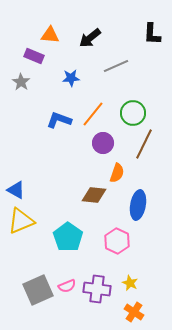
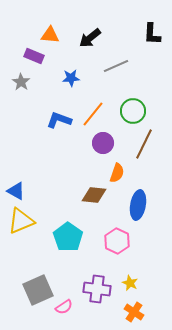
green circle: moved 2 px up
blue triangle: moved 1 px down
pink semicircle: moved 3 px left, 21 px down; rotated 12 degrees counterclockwise
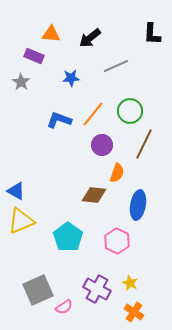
orange triangle: moved 1 px right, 1 px up
green circle: moved 3 px left
purple circle: moved 1 px left, 2 px down
purple cross: rotated 20 degrees clockwise
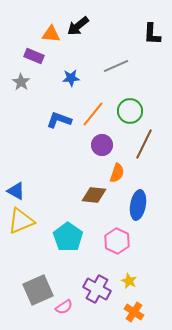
black arrow: moved 12 px left, 12 px up
yellow star: moved 1 px left, 2 px up
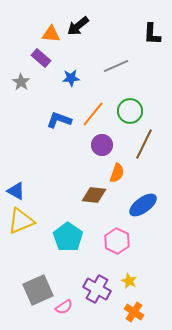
purple rectangle: moved 7 px right, 2 px down; rotated 18 degrees clockwise
blue ellipse: moved 5 px right; rotated 44 degrees clockwise
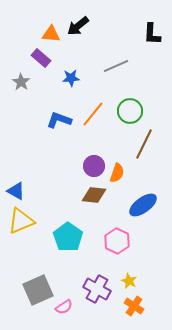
purple circle: moved 8 px left, 21 px down
orange cross: moved 6 px up
